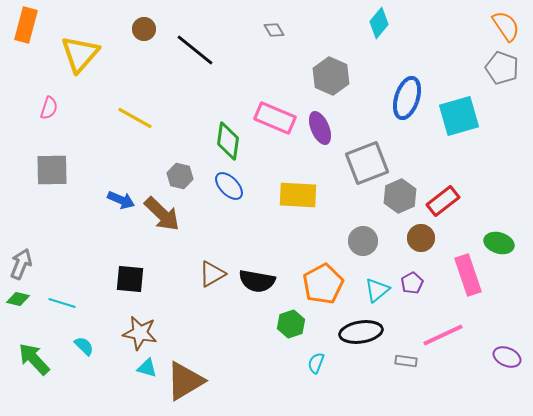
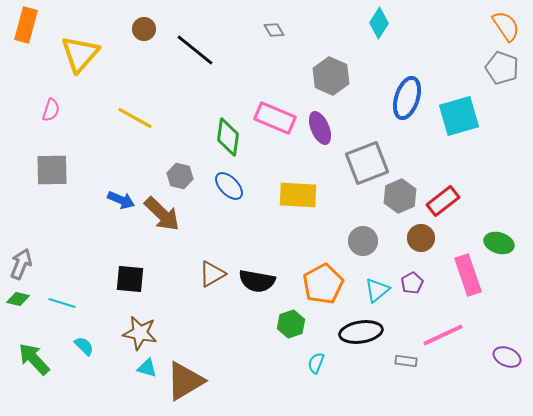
cyan diamond at (379, 23): rotated 8 degrees counterclockwise
pink semicircle at (49, 108): moved 2 px right, 2 px down
green diamond at (228, 141): moved 4 px up
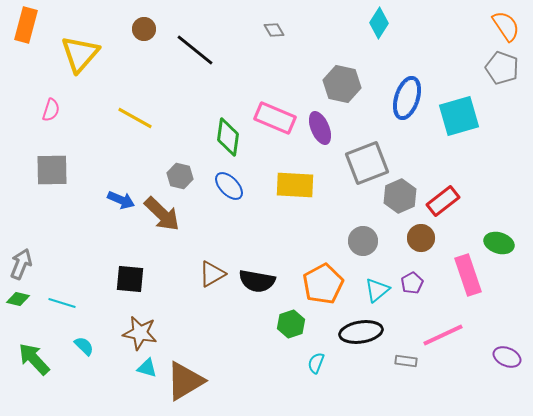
gray hexagon at (331, 76): moved 11 px right, 8 px down; rotated 12 degrees counterclockwise
yellow rectangle at (298, 195): moved 3 px left, 10 px up
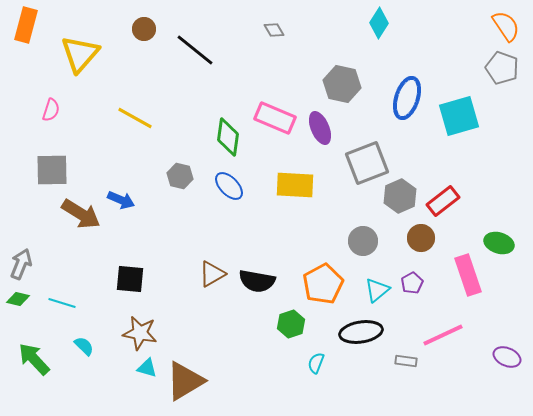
brown arrow at (162, 214): moved 81 px left; rotated 12 degrees counterclockwise
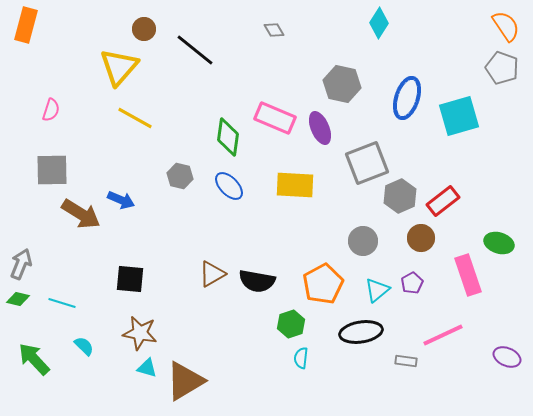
yellow triangle at (80, 54): moved 39 px right, 13 px down
cyan semicircle at (316, 363): moved 15 px left, 5 px up; rotated 15 degrees counterclockwise
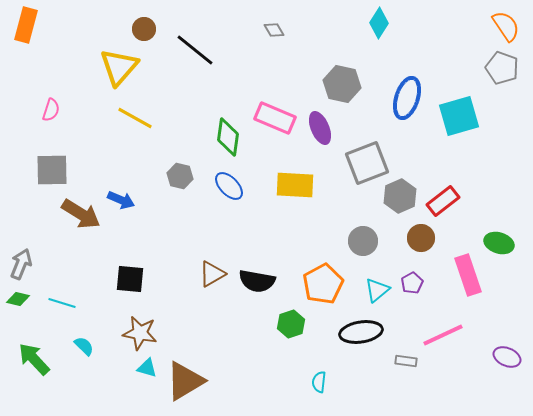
cyan semicircle at (301, 358): moved 18 px right, 24 px down
